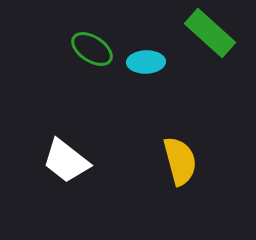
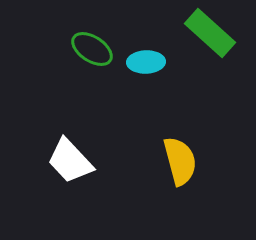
white trapezoid: moved 4 px right; rotated 9 degrees clockwise
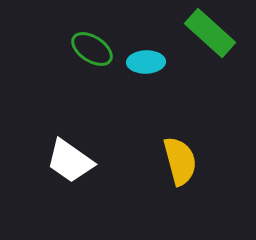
white trapezoid: rotated 12 degrees counterclockwise
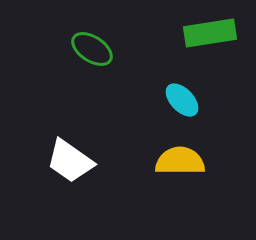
green rectangle: rotated 51 degrees counterclockwise
cyan ellipse: moved 36 px right, 38 px down; rotated 48 degrees clockwise
yellow semicircle: rotated 75 degrees counterclockwise
